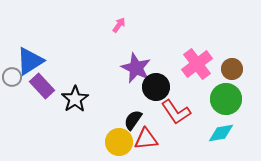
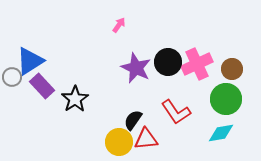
pink cross: rotated 12 degrees clockwise
black circle: moved 12 px right, 25 px up
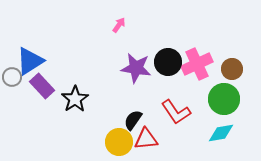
purple star: rotated 16 degrees counterclockwise
green circle: moved 2 px left
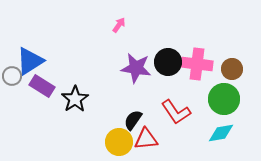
pink cross: rotated 32 degrees clockwise
gray circle: moved 1 px up
purple rectangle: rotated 15 degrees counterclockwise
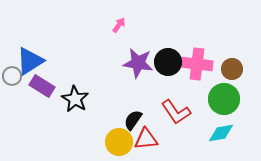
purple star: moved 2 px right, 5 px up
black star: rotated 8 degrees counterclockwise
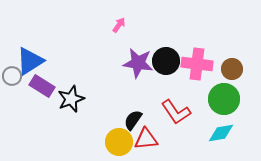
black circle: moved 2 px left, 1 px up
black star: moved 4 px left; rotated 20 degrees clockwise
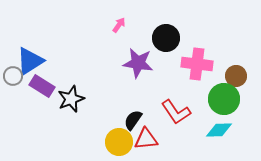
black circle: moved 23 px up
brown circle: moved 4 px right, 7 px down
gray circle: moved 1 px right
cyan diamond: moved 2 px left, 3 px up; rotated 8 degrees clockwise
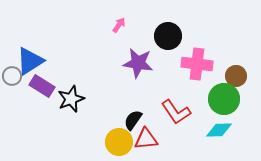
black circle: moved 2 px right, 2 px up
gray circle: moved 1 px left
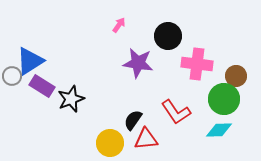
yellow circle: moved 9 px left, 1 px down
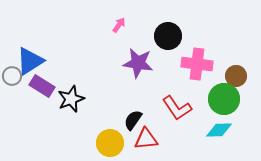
red L-shape: moved 1 px right, 4 px up
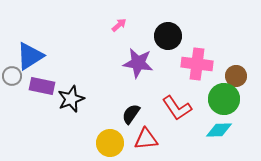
pink arrow: rotated 14 degrees clockwise
blue triangle: moved 5 px up
purple rectangle: rotated 20 degrees counterclockwise
black semicircle: moved 2 px left, 6 px up
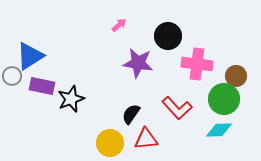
red L-shape: rotated 8 degrees counterclockwise
